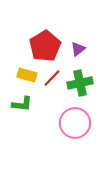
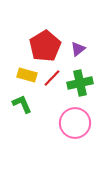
green L-shape: rotated 120 degrees counterclockwise
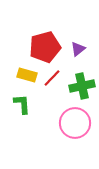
red pentagon: moved 1 px down; rotated 16 degrees clockwise
green cross: moved 2 px right, 3 px down
green L-shape: rotated 20 degrees clockwise
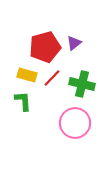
purple triangle: moved 4 px left, 6 px up
green cross: moved 2 px up; rotated 25 degrees clockwise
green L-shape: moved 1 px right, 3 px up
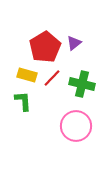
red pentagon: rotated 16 degrees counterclockwise
pink circle: moved 1 px right, 3 px down
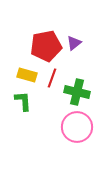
red pentagon: moved 1 px right, 1 px up; rotated 20 degrees clockwise
red line: rotated 24 degrees counterclockwise
green cross: moved 5 px left, 8 px down
pink circle: moved 1 px right, 1 px down
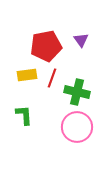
purple triangle: moved 7 px right, 3 px up; rotated 28 degrees counterclockwise
yellow rectangle: rotated 24 degrees counterclockwise
green L-shape: moved 1 px right, 14 px down
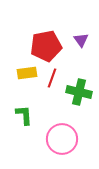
yellow rectangle: moved 2 px up
green cross: moved 2 px right
pink circle: moved 15 px left, 12 px down
